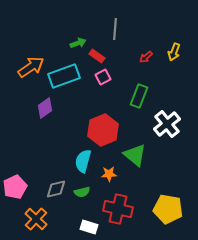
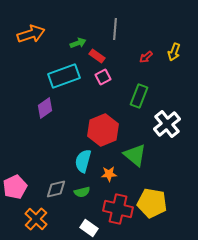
orange arrow: moved 33 px up; rotated 16 degrees clockwise
yellow pentagon: moved 16 px left, 6 px up
white rectangle: moved 1 px down; rotated 18 degrees clockwise
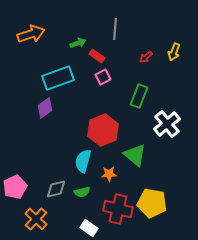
cyan rectangle: moved 6 px left, 2 px down
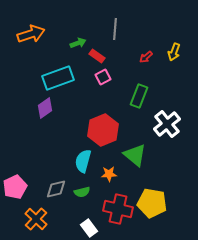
white rectangle: rotated 18 degrees clockwise
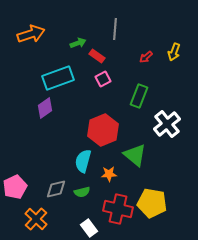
pink square: moved 2 px down
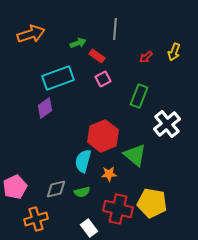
red hexagon: moved 6 px down
orange cross: rotated 30 degrees clockwise
